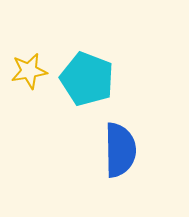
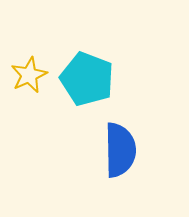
yellow star: moved 4 px down; rotated 15 degrees counterclockwise
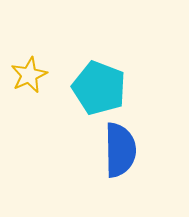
cyan pentagon: moved 12 px right, 9 px down
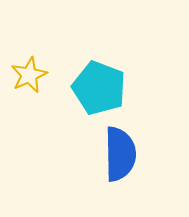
blue semicircle: moved 4 px down
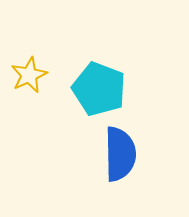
cyan pentagon: moved 1 px down
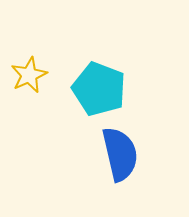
blue semicircle: rotated 12 degrees counterclockwise
